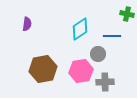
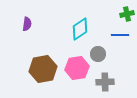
green cross: rotated 24 degrees counterclockwise
blue line: moved 8 px right, 1 px up
pink hexagon: moved 4 px left, 3 px up
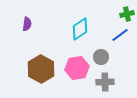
blue line: rotated 36 degrees counterclockwise
gray circle: moved 3 px right, 3 px down
brown hexagon: moved 2 px left; rotated 20 degrees counterclockwise
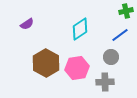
green cross: moved 1 px left, 3 px up
purple semicircle: rotated 48 degrees clockwise
gray circle: moved 10 px right
brown hexagon: moved 5 px right, 6 px up
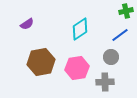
brown hexagon: moved 5 px left, 1 px up; rotated 20 degrees clockwise
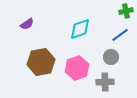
cyan diamond: rotated 15 degrees clockwise
pink hexagon: rotated 10 degrees counterclockwise
